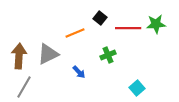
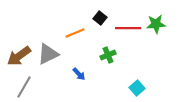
brown arrow: rotated 130 degrees counterclockwise
blue arrow: moved 2 px down
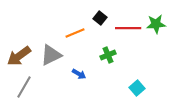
gray triangle: moved 3 px right, 1 px down
blue arrow: rotated 16 degrees counterclockwise
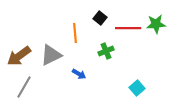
orange line: rotated 72 degrees counterclockwise
green cross: moved 2 px left, 4 px up
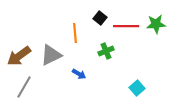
red line: moved 2 px left, 2 px up
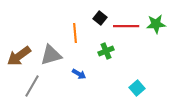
gray triangle: rotated 10 degrees clockwise
gray line: moved 8 px right, 1 px up
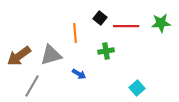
green star: moved 5 px right, 1 px up
green cross: rotated 14 degrees clockwise
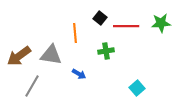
gray triangle: rotated 25 degrees clockwise
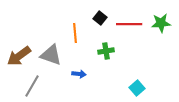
red line: moved 3 px right, 2 px up
gray triangle: rotated 10 degrees clockwise
blue arrow: rotated 24 degrees counterclockwise
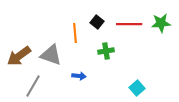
black square: moved 3 px left, 4 px down
blue arrow: moved 2 px down
gray line: moved 1 px right
